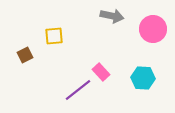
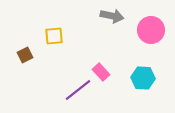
pink circle: moved 2 px left, 1 px down
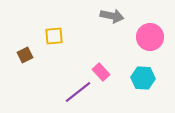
pink circle: moved 1 px left, 7 px down
purple line: moved 2 px down
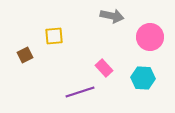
pink rectangle: moved 3 px right, 4 px up
purple line: moved 2 px right; rotated 20 degrees clockwise
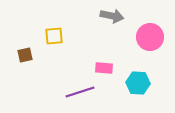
brown square: rotated 14 degrees clockwise
pink rectangle: rotated 42 degrees counterclockwise
cyan hexagon: moved 5 px left, 5 px down
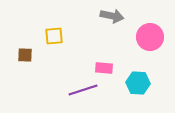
brown square: rotated 14 degrees clockwise
purple line: moved 3 px right, 2 px up
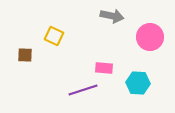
yellow square: rotated 30 degrees clockwise
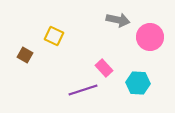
gray arrow: moved 6 px right, 4 px down
brown square: rotated 28 degrees clockwise
pink rectangle: rotated 42 degrees clockwise
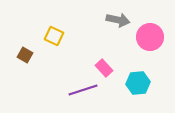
cyan hexagon: rotated 10 degrees counterclockwise
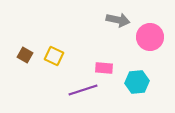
yellow square: moved 20 px down
pink rectangle: rotated 42 degrees counterclockwise
cyan hexagon: moved 1 px left, 1 px up
